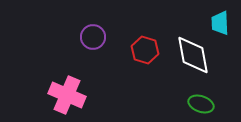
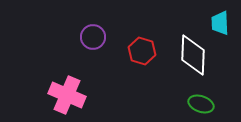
red hexagon: moved 3 px left, 1 px down
white diamond: rotated 12 degrees clockwise
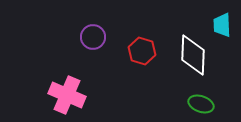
cyan trapezoid: moved 2 px right, 2 px down
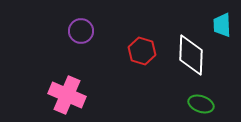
purple circle: moved 12 px left, 6 px up
white diamond: moved 2 px left
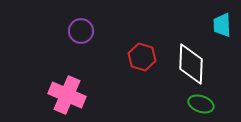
red hexagon: moved 6 px down
white diamond: moved 9 px down
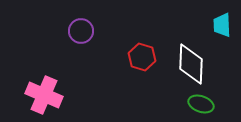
pink cross: moved 23 px left
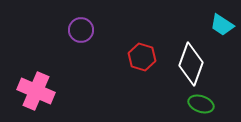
cyan trapezoid: rotated 55 degrees counterclockwise
purple circle: moved 1 px up
white diamond: rotated 18 degrees clockwise
pink cross: moved 8 px left, 4 px up
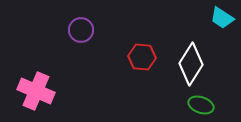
cyan trapezoid: moved 7 px up
red hexagon: rotated 12 degrees counterclockwise
white diamond: rotated 12 degrees clockwise
green ellipse: moved 1 px down
